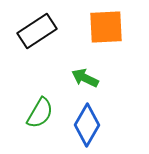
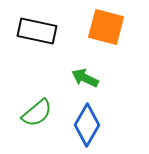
orange square: rotated 18 degrees clockwise
black rectangle: rotated 45 degrees clockwise
green semicircle: moved 3 px left; rotated 20 degrees clockwise
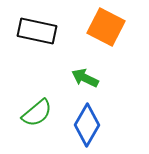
orange square: rotated 12 degrees clockwise
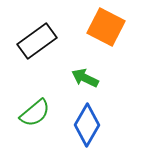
black rectangle: moved 10 px down; rotated 48 degrees counterclockwise
green semicircle: moved 2 px left
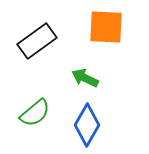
orange square: rotated 24 degrees counterclockwise
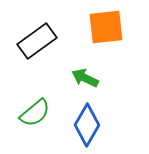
orange square: rotated 9 degrees counterclockwise
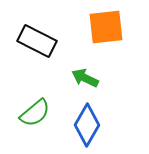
black rectangle: rotated 63 degrees clockwise
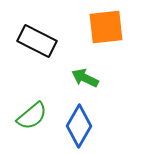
green semicircle: moved 3 px left, 3 px down
blue diamond: moved 8 px left, 1 px down
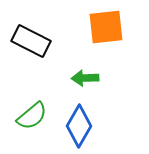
black rectangle: moved 6 px left
green arrow: rotated 28 degrees counterclockwise
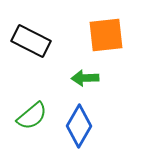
orange square: moved 8 px down
